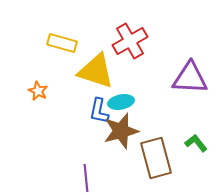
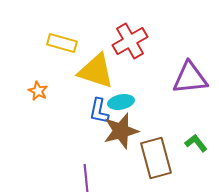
purple triangle: rotated 9 degrees counterclockwise
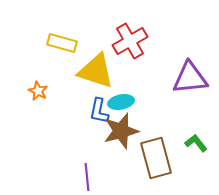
purple line: moved 1 px right, 1 px up
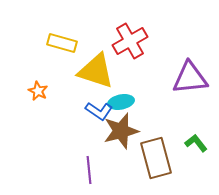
blue L-shape: rotated 68 degrees counterclockwise
purple line: moved 2 px right, 7 px up
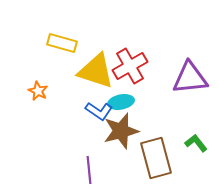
red cross: moved 25 px down
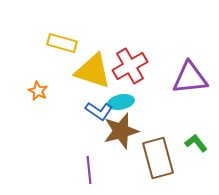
yellow triangle: moved 3 px left
brown rectangle: moved 2 px right
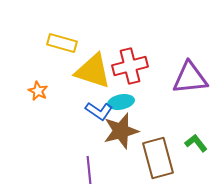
red cross: rotated 16 degrees clockwise
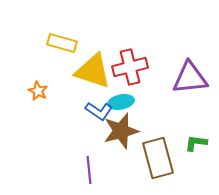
red cross: moved 1 px down
green L-shape: rotated 45 degrees counterclockwise
